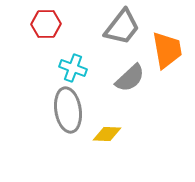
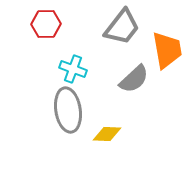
cyan cross: moved 1 px down
gray semicircle: moved 4 px right, 1 px down
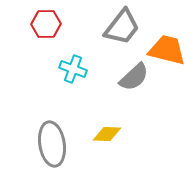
orange trapezoid: rotated 66 degrees counterclockwise
gray semicircle: moved 2 px up
gray ellipse: moved 16 px left, 34 px down
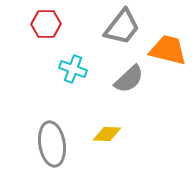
orange trapezoid: moved 1 px right
gray semicircle: moved 5 px left, 2 px down
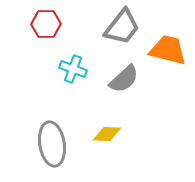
gray semicircle: moved 5 px left
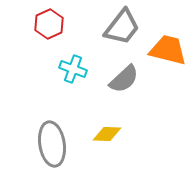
red hexagon: moved 3 px right; rotated 24 degrees counterclockwise
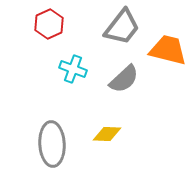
gray ellipse: rotated 6 degrees clockwise
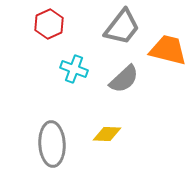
cyan cross: moved 1 px right
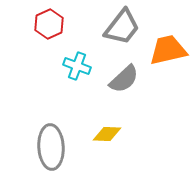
orange trapezoid: rotated 27 degrees counterclockwise
cyan cross: moved 3 px right, 3 px up
gray ellipse: moved 1 px left, 3 px down
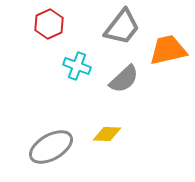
gray ellipse: rotated 63 degrees clockwise
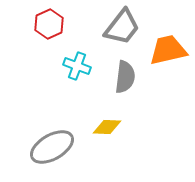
gray semicircle: moved 1 px right, 2 px up; rotated 40 degrees counterclockwise
yellow diamond: moved 7 px up
gray ellipse: moved 1 px right
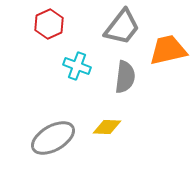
gray ellipse: moved 1 px right, 9 px up
